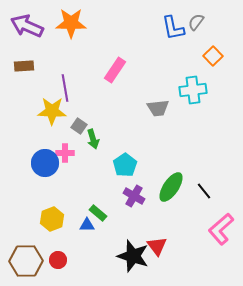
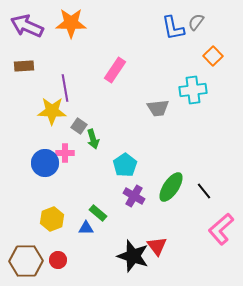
blue triangle: moved 1 px left, 3 px down
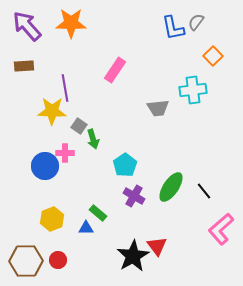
purple arrow: rotated 24 degrees clockwise
blue circle: moved 3 px down
black star: rotated 24 degrees clockwise
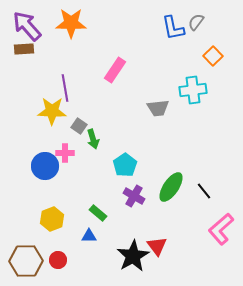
brown rectangle: moved 17 px up
blue triangle: moved 3 px right, 8 px down
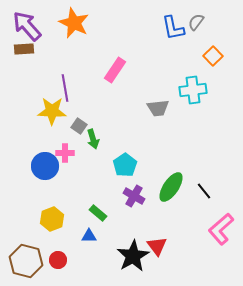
orange star: moved 3 px right; rotated 24 degrees clockwise
brown hexagon: rotated 16 degrees clockwise
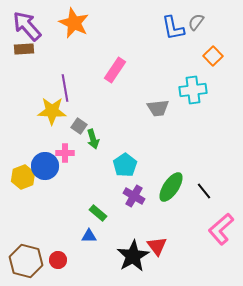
yellow hexagon: moved 29 px left, 42 px up
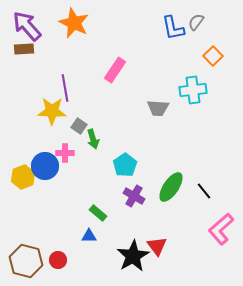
gray trapezoid: rotated 10 degrees clockwise
